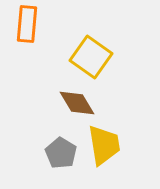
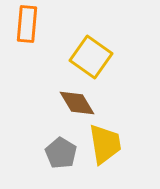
yellow trapezoid: moved 1 px right, 1 px up
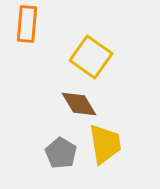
brown diamond: moved 2 px right, 1 px down
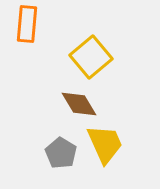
yellow square: rotated 15 degrees clockwise
yellow trapezoid: rotated 15 degrees counterclockwise
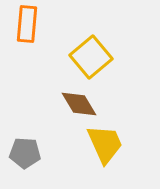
gray pentagon: moved 36 px left; rotated 28 degrees counterclockwise
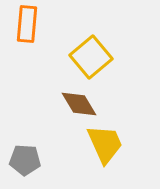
gray pentagon: moved 7 px down
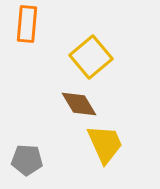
gray pentagon: moved 2 px right
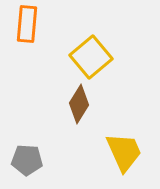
brown diamond: rotated 63 degrees clockwise
yellow trapezoid: moved 19 px right, 8 px down
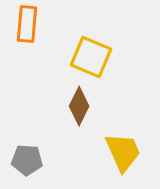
yellow square: rotated 27 degrees counterclockwise
brown diamond: moved 2 px down; rotated 6 degrees counterclockwise
yellow trapezoid: moved 1 px left
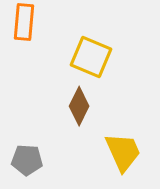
orange rectangle: moved 3 px left, 2 px up
